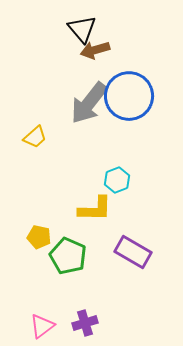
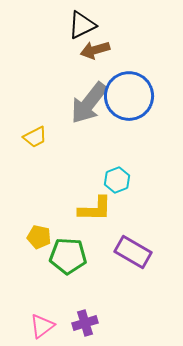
black triangle: moved 4 px up; rotated 44 degrees clockwise
yellow trapezoid: rotated 15 degrees clockwise
green pentagon: rotated 21 degrees counterclockwise
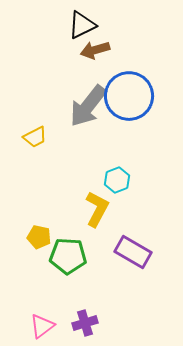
gray arrow: moved 1 px left, 3 px down
yellow L-shape: moved 2 px right; rotated 63 degrees counterclockwise
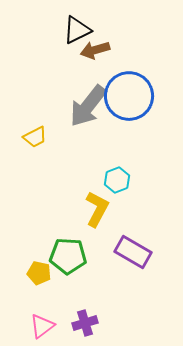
black triangle: moved 5 px left, 5 px down
yellow pentagon: moved 36 px down
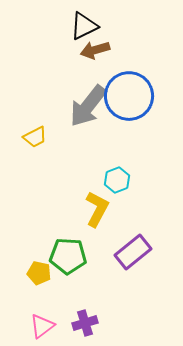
black triangle: moved 7 px right, 4 px up
purple rectangle: rotated 69 degrees counterclockwise
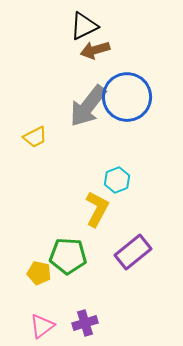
blue circle: moved 2 px left, 1 px down
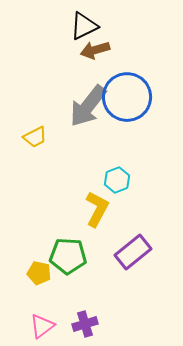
purple cross: moved 1 px down
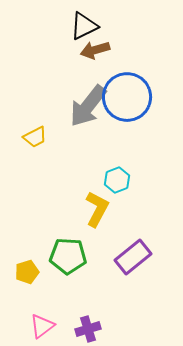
purple rectangle: moved 5 px down
yellow pentagon: moved 12 px left, 1 px up; rotated 30 degrees counterclockwise
purple cross: moved 3 px right, 5 px down
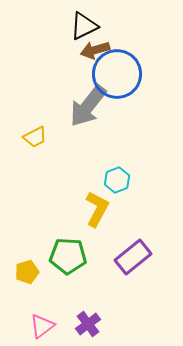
blue circle: moved 10 px left, 23 px up
purple cross: moved 5 px up; rotated 20 degrees counterclockwise
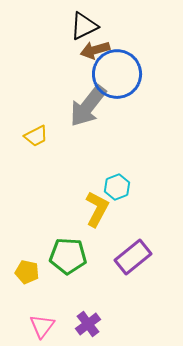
yellow trapezoid: moved 1 px right, 1 px up
cyan hexagon: moved 7 px down
yellow pentagon: rotated 30 degrees clockwise
pink triangle: rotated 16 degrees counterclockwise
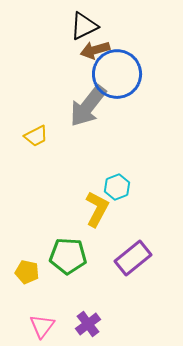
purple rectangle: moved 1 px down
